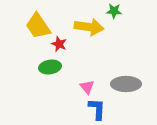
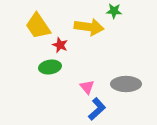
red star: moved 1 px right, 1 px down
blue L-shape: rotated 45 degrees clockwise
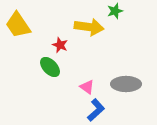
green star: moved 1 px right; rotated 21 degrees counterclockwise
yellow trapezoid: moved 20 px left, 1 px up
green ellipse: rotated 55 degrees clockwise
pink triangle: rotated 14 degrees counterclockwise
blue L-shape: moved 1 px left, 1 px down
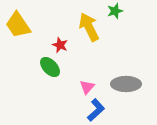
yellow arrow: rotated 124 degrees counterclockwise
pink triangle: rotated 35 degrees clockwise
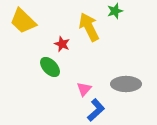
yellow trapezoid: moved 5 px right, 4 px up; rotated 12 degrees counterclockwise
red star: moved 2 px right, 1 px up
pink triangle: moved 3 px left, 2 px down
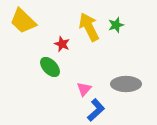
green star: moved 1 px right, 14 px down
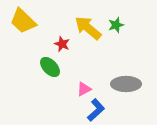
yellow arrow: moved 1 px left, 1 px down; rotated 24 degrees counterclockwise
pink triangle: rotated 21 degrees clockwise
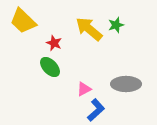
yellow arrow: moved 1 px right, 1 px down
red star: moved 8 px left, 1 px up
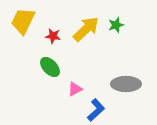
yellow trapezoid: rotated 72 degrees clockwise
yellow arrow: moved 3 px left; rotated 96 degrees clockwise
red star: moved 1 px left, 7 px up; rotated 14 degrees counterclockwise
pink triangle: moved 9 px left
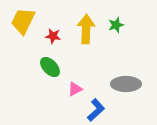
yellow arrow: rotated 44 degrees counterclockwise
